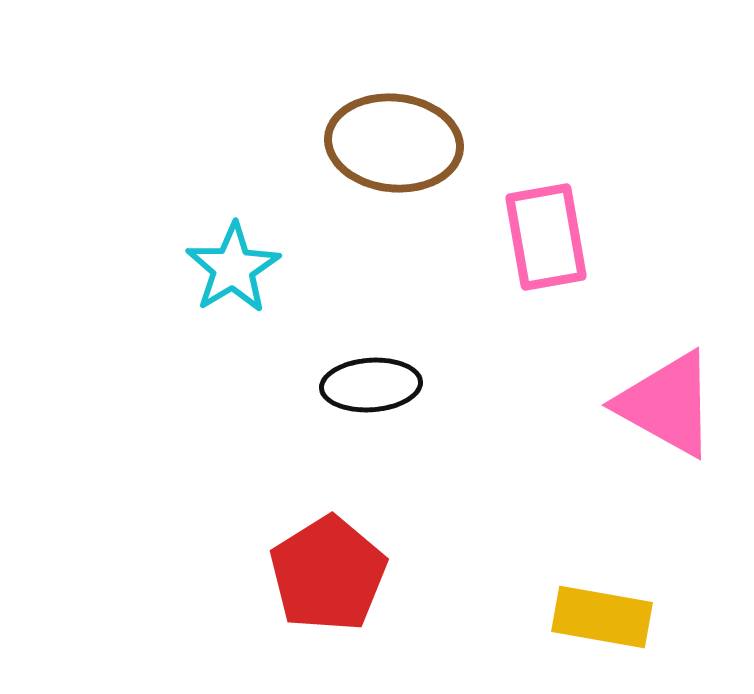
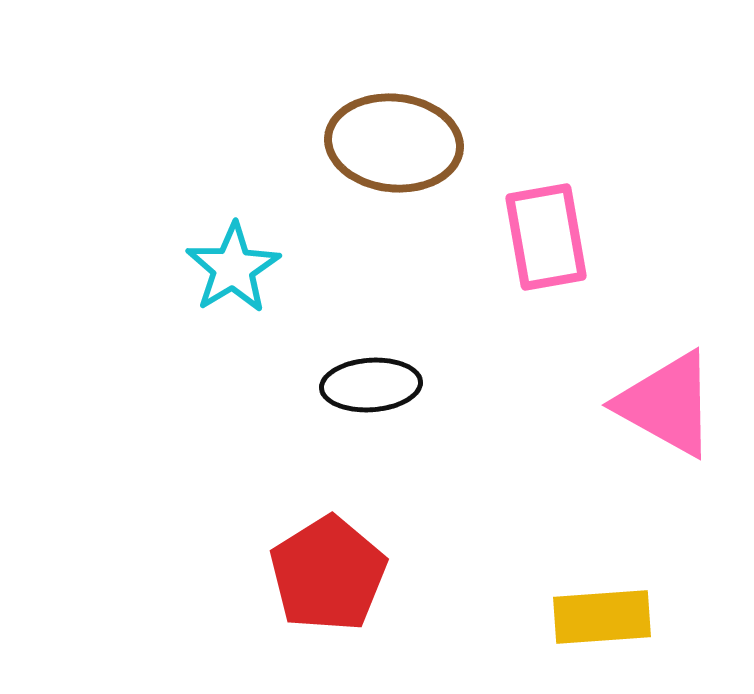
yellow rectangle: rotated 14 degrees counterclockwise
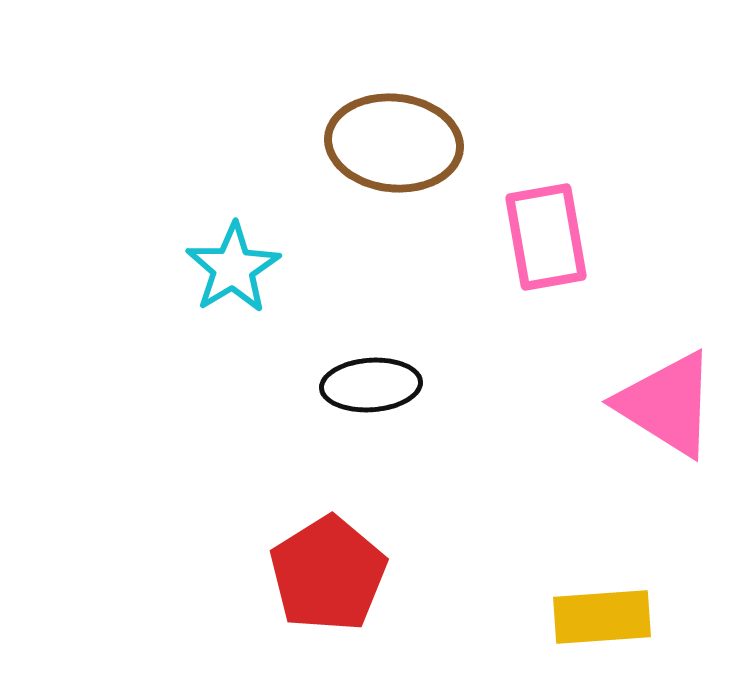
pink triangle: rotated 3 degrees clockwise
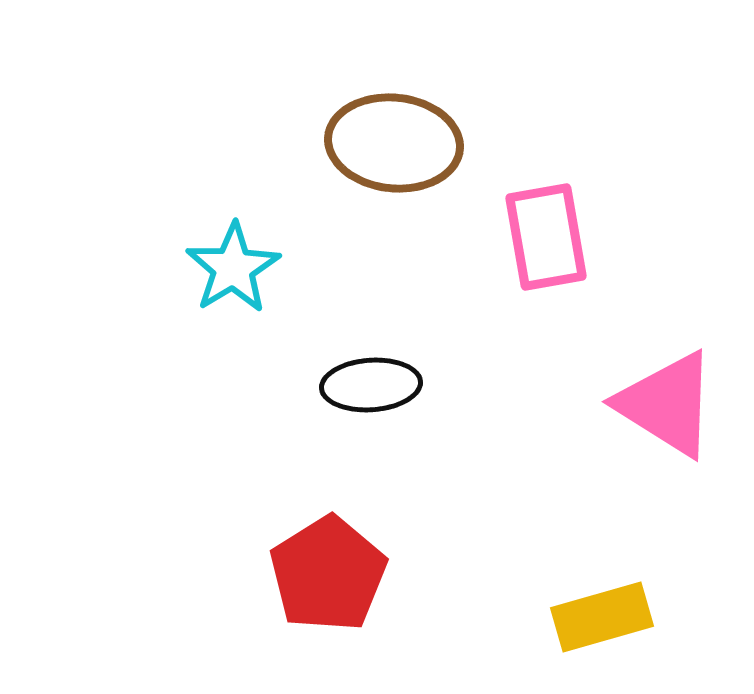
yellow rectangle: rotated 12 degrees counterclockwise
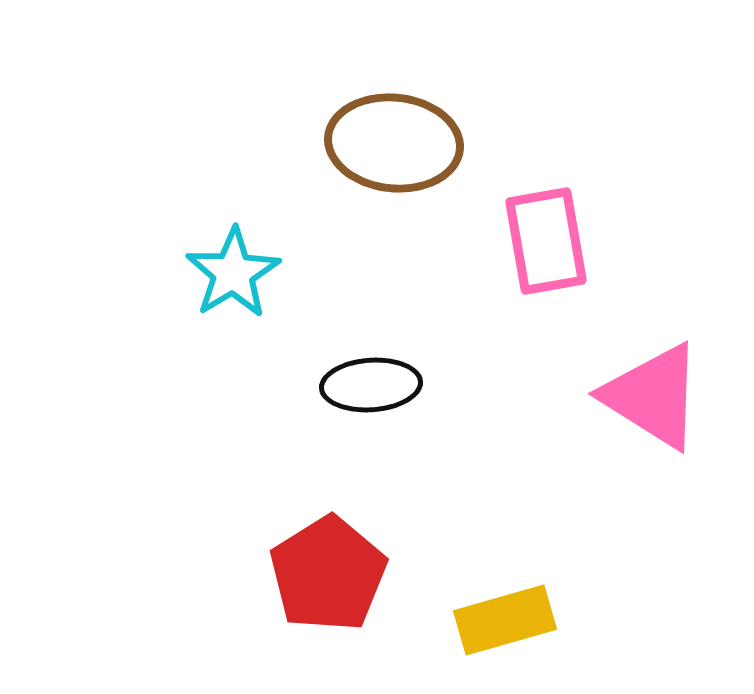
pink rectangle: moved 4 px down
cyan star: moved 5 px down
pink triangle: moved 14 px left, 8 px up
yellow rectangle: moved 97 px left, 3 px down
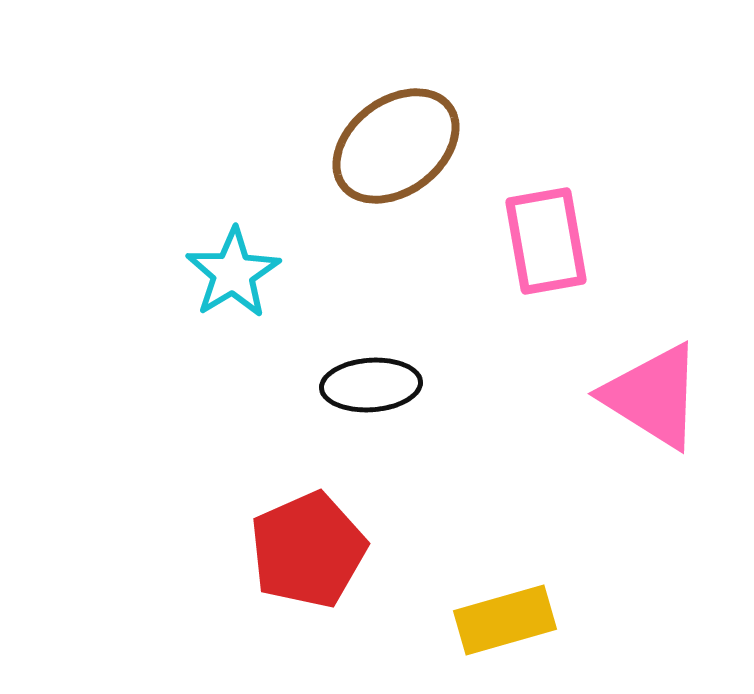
brown ellipse: moved 2 px right, 3 px down; rotated 43 degrees counterclockwise
red pentagon: moved 20 px left, 24 px up; rotated 8 degrees clockwise
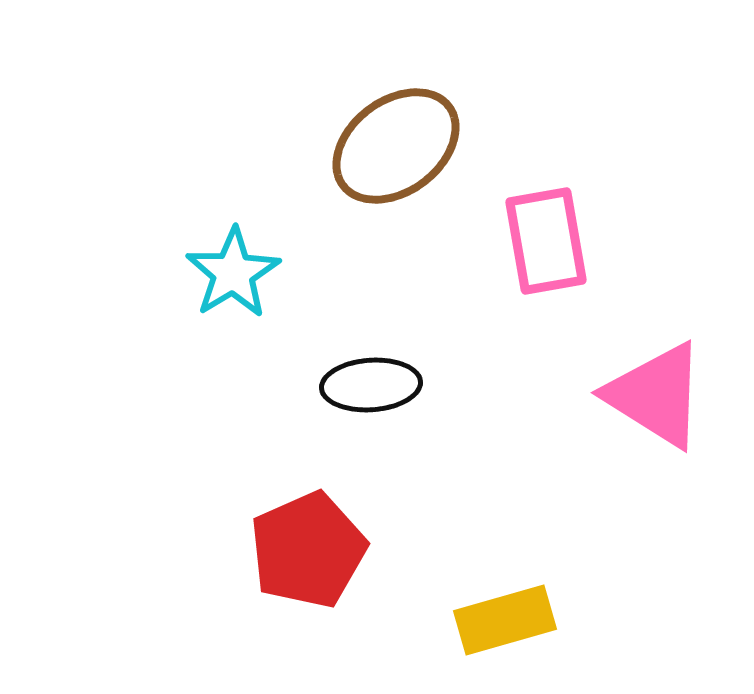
pink triangle: moved 3 px right, 1 px up
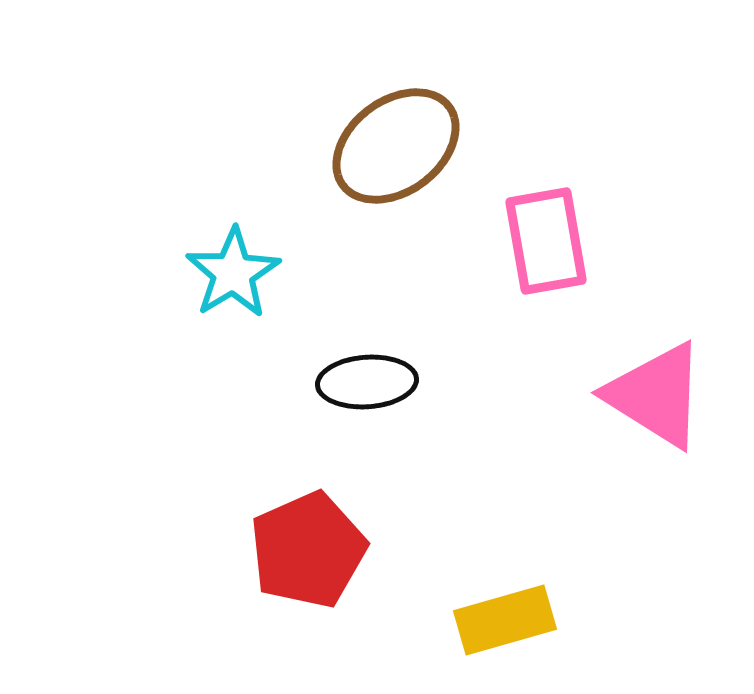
black ellipse: moved 4 px left, 3 px up
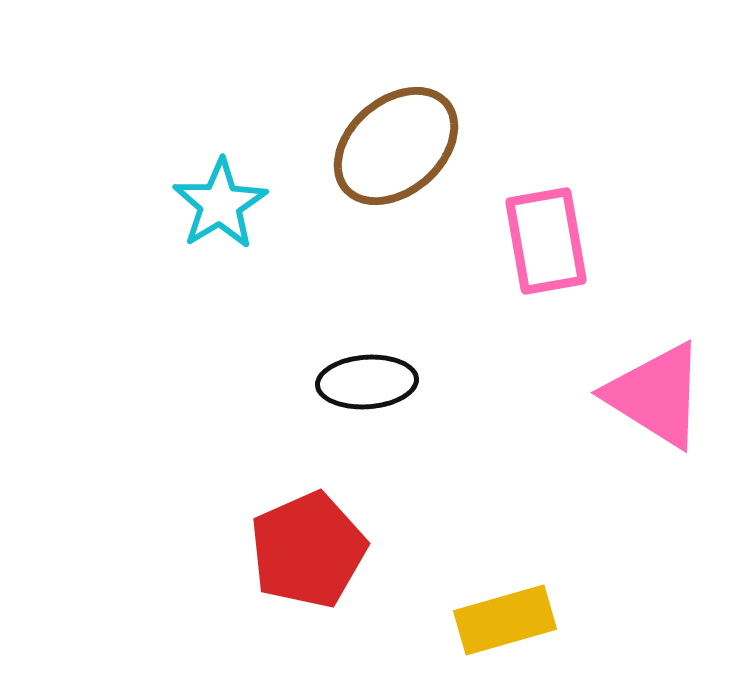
brown ellipse: rotated 4 degrees counterclockwise
cyan star: moved 13 px left, 69 px up
